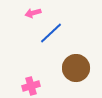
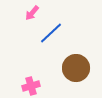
pink arrow: moved 1 px left; rotated 35 degrees counterclockwise
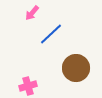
blue line: moved 1 px down
pink cross: moved 3 px left
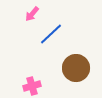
pink arrow: moved 1 px down
pink cross: moved 4 px right
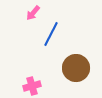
pink arrow: moved 1 px right, 1 px up
blue line: rotated 20 degrees counterclockwise
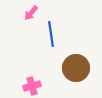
pink arrow: moved 2 px left
blue line: rotated 35 degrees counterclockwise
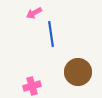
pink arrow: moved 3 px right; rotated 21 degrees clockwise
brown circle: moved 2 px right, 4 px down
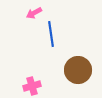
brown circle: moved 2 px up
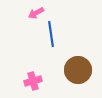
pink arrow: moved 2 px right
pink cross: moved 1 px right, 5 px up
